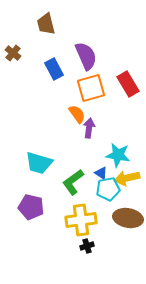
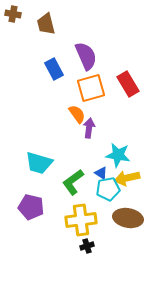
brown cross: moved 39 px up; rotated 28 degrees counterclockwise
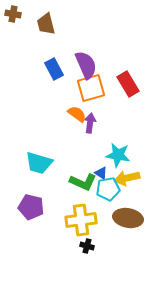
purple semicircle: moved 9 px down
orange semicircle: rotated 18 degrees counterclockwise
purple arrow: moved 1 px right, 5 px up
green L-shape: moved 10 px right; rotated 120 degrees counterclockwise
black cross: rotated 32 degrees clockwise
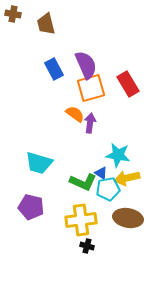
orange semicircle: moved 2 px left
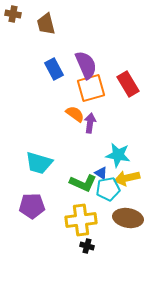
green L-shape: moved 1 px down
purple pentagon: moved 1 px right, 1 px up; rotated 15 degrees counterclockwise
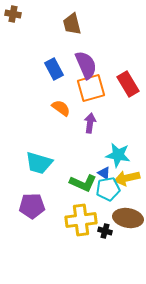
brown trapezoid: moved 26 px right
orange semicircle: moved 14 px left, 6 px up
blue triangle: moved 3 px right
black cross: moved 18 px right, 15 px up
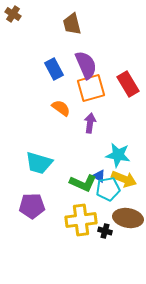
brown cross: rotated 21 degrees clockwise
blue triangle: moved 5 px left, 3 px down
yellow arrow: moved 3 px left, 1 px down; rotated 145 degrees counterclockwise
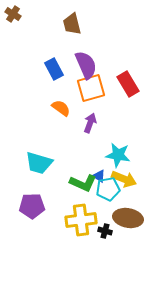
purple arrow: rotated 12 degrees clockwise
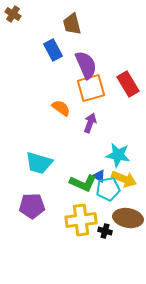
blue rectangle: moved 1 px left, 19 px up
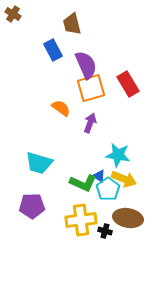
cyan pentagon: rotated 25 degrees counterclockwise
